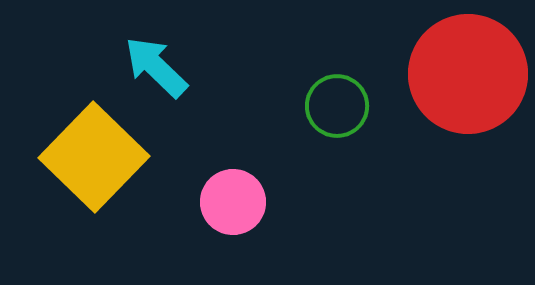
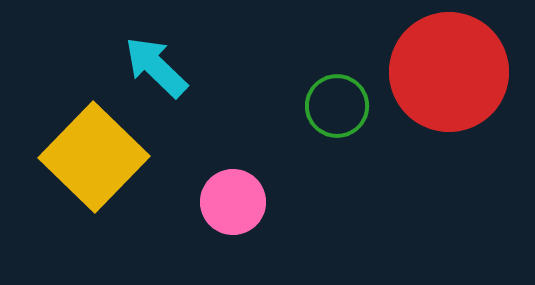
red circle: moved 19 px left, 2 px up
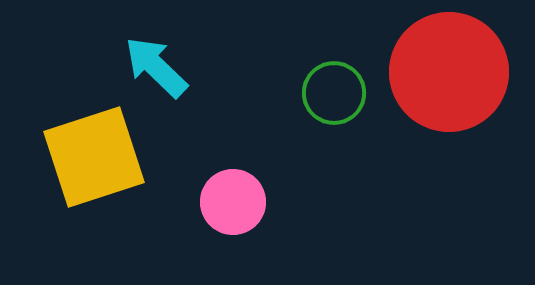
green circle: moved 3 px left, 13 px up
yellow square: rotated 28 degrees clockwise
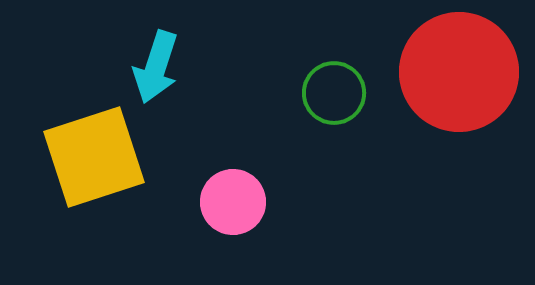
cyan arrow: rotated 116 degrees counterclockwise
red circle: moved 10 px right
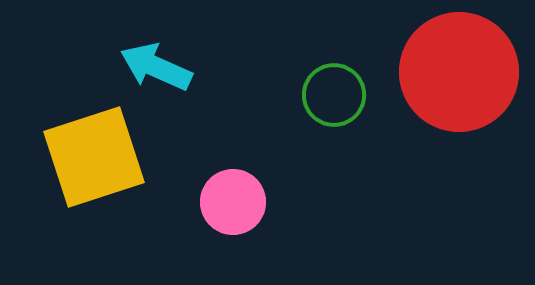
cyan arrow: rotated 96 degrees clockwise
green circle: moved 2 px down
